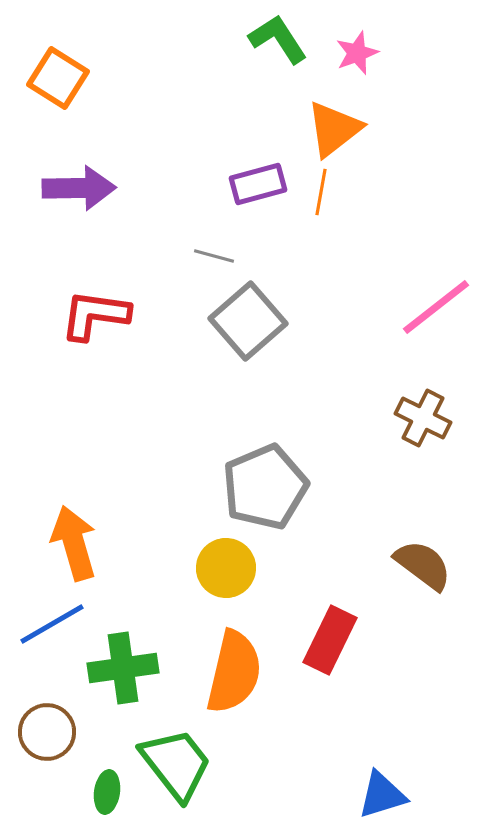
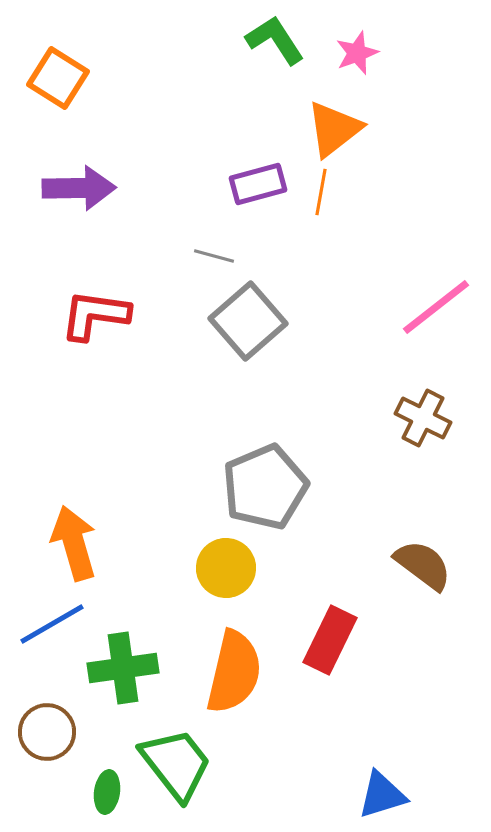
green L-shape: moved 3 px left, 1 px down
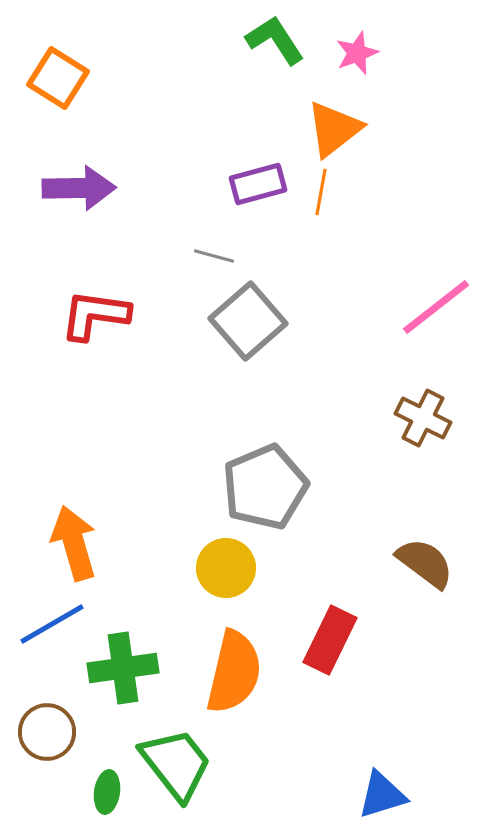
brown semicircle: moved 2 px right, 2 px up
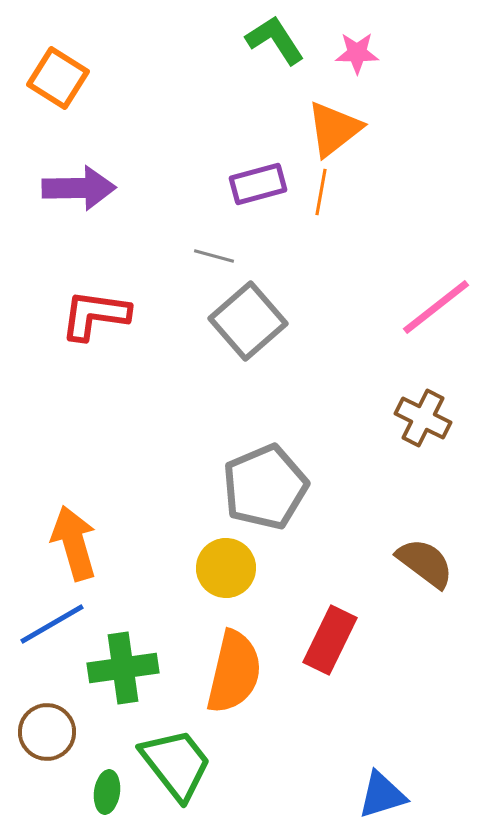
pink star: rotated 21 degrees clockwise
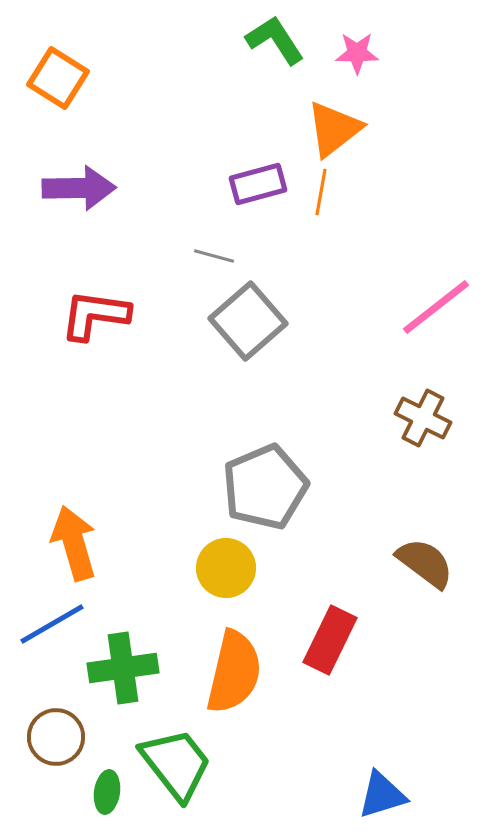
brown circle: moved 9 px right, 5 px down
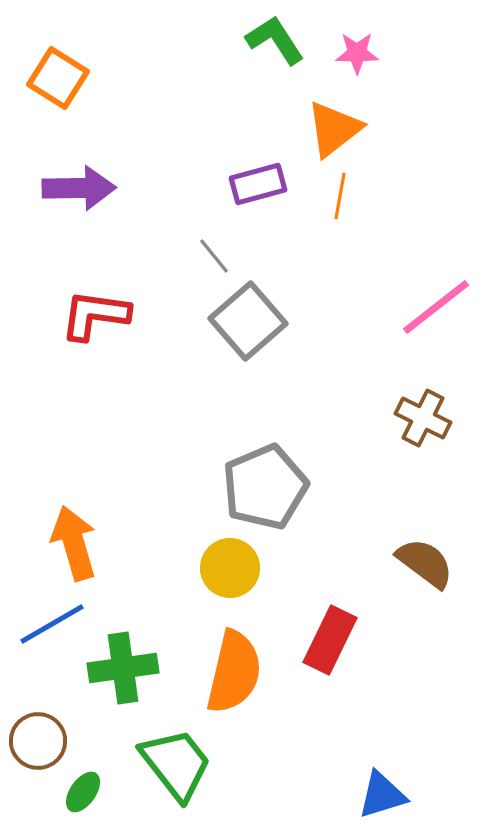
orange line: moved 19 px right, 4 px down
gray line: rotated 36 degrees clockwise
yellow circle: moved 4 px right
brown circle: moved 18 px left, 4 px down
green ellipse: moved 24 px left; rotated 27 degrees clockwise
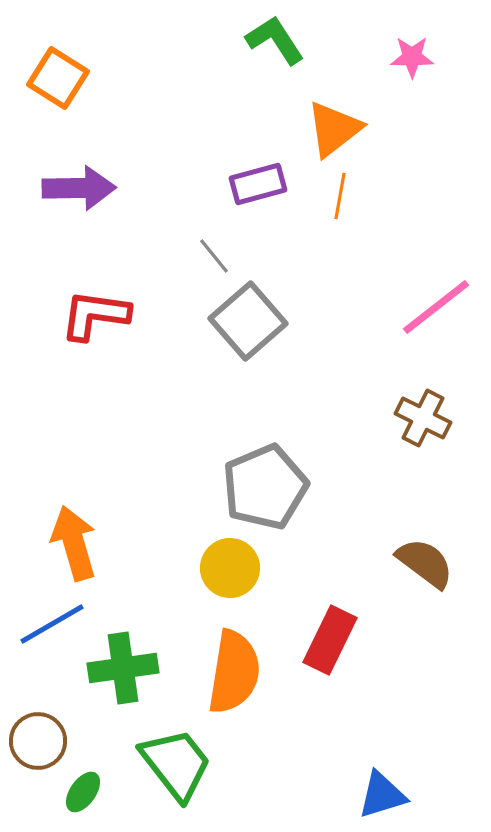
pink star: moved 55 px right, 4 px down
orange semicircle: rotated 4 degrees counterclockwise
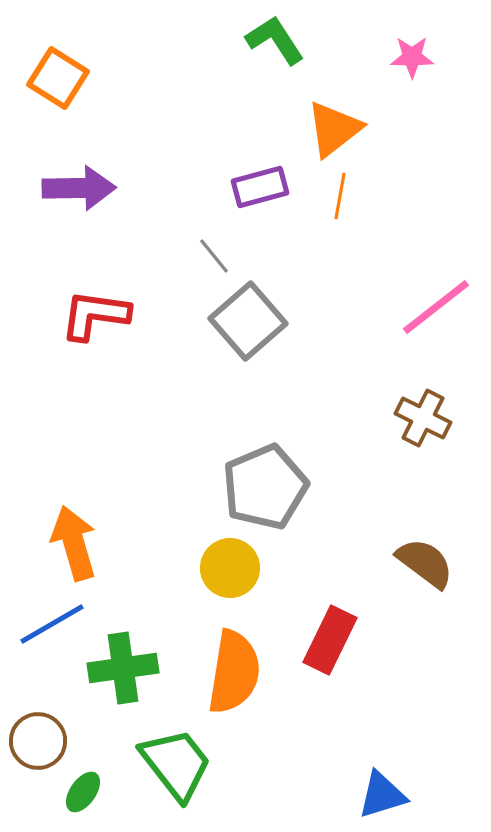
purple rectangle: moved 2 px right, 3 px down
